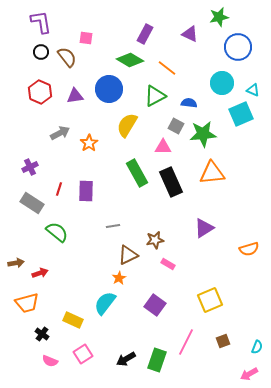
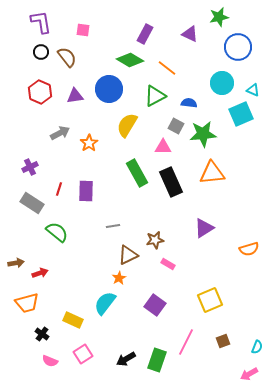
pink square at (86, 38): moved 3 px left, 8 px up
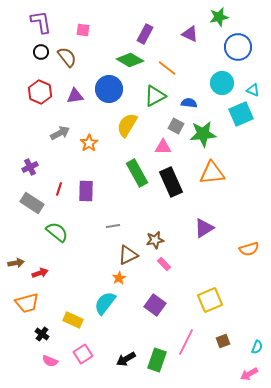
pink rectangle at (168, 264): moved 4 px left; rotated 16 degrees clockwise
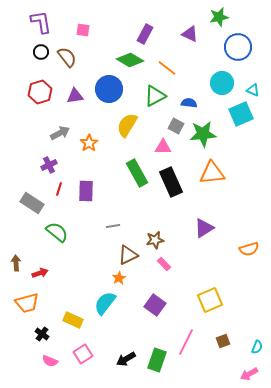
red hexagon at (40, 92): rotated 20 degrees clockwise
purple cross at (30, 167): moved 19 px right, 2 px up
brown arrow at (16, 263): rotated 84 degrees counterclockwise
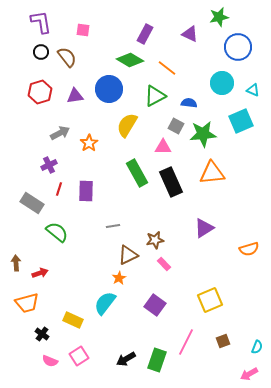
cyan square at (241, 114): moved 7 px down
pink square at (83, 354): moved 4 px left, 2 px down
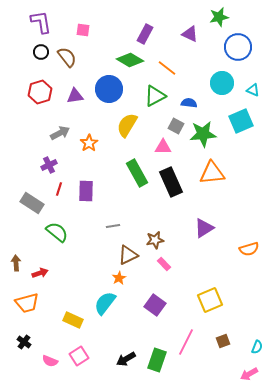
black cross at (42, 334): moved 18 px left, 8 px down
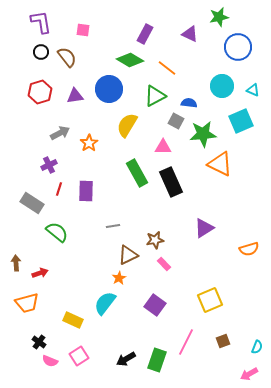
cyan circle at (222, 83): moved 3 px down
gray square at (176, 126): moved 5 px up
orange triangle at (212, 173): moved 8 px right, 9 px up; rotated 32 degrees clockwise
black cross at (24, 342): moved 15 px right
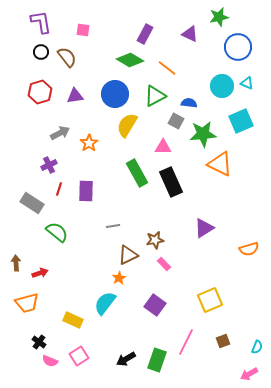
blue circle at (109, 89): moved 6 px right, 5 px down
cyan triangle at (253, 90): moved 6 px left, 7 px up
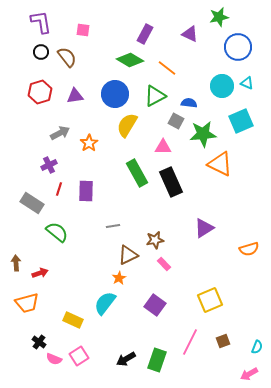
pink line at (186, 342): moved 4 px right
pink semicircle at (50, 361): moved 4 px right, 2 px up
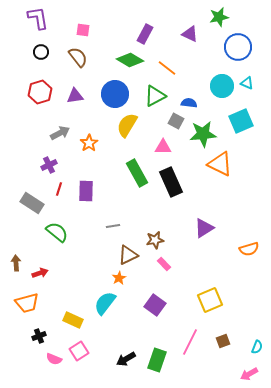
purple L-shape at (41, 22): moved 3 px left, 4 px up
brown semicircle at (67, 57): moved 11 px right
black cross at (39, 342): moved 6 px up; rotated 32 degrees clockwise
pink square at (79, 356): moved 5 px up
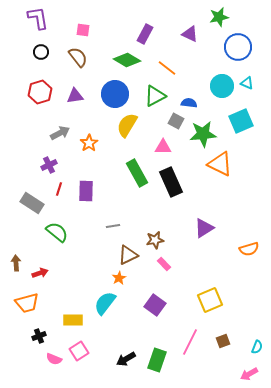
green diamond at (130, 60): moved 3 px left
yellow rectangle at (73, 320): rotated 24 degrees counterclockwise
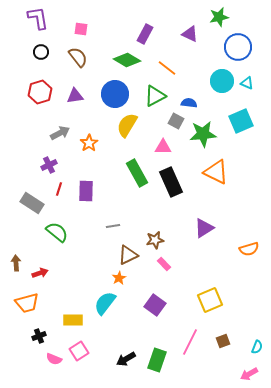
pink square at (83, 30): moved 2 px left, 1 px up
cyan circle at (222, 86): moved 5 px up
orange triangle at (220, 164): moved 4 px left, 8 px down
